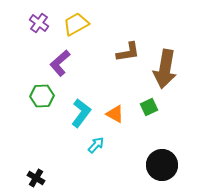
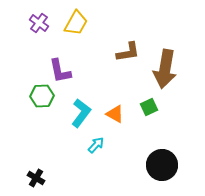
yellow trapezoid: moved 1 px up; rotated 148 degrees clockwise
purple L-shape: moved 8 px down; rotated 60 degrees counterclockwise
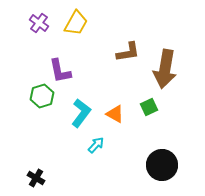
green hexagon: rotated 15 degrees counterclockwise
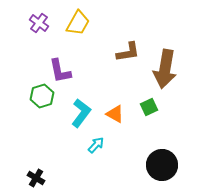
yellow trapezoid: moved 2 px right
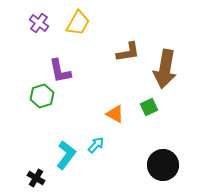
cyan L-shape: moved 15 px left, 42 px down
black circle: moved 1 px right
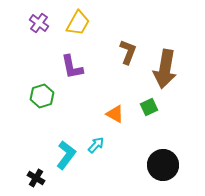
brown L-shape: rotated 60 degrees counterclockwise
purple L-shape: moved 12 px right, 4 px up
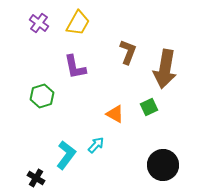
purple L-shape: moved 3 px right
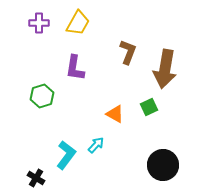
purple cross: rotated 36 degrees counterclockwise
purple L-shape: moved 1 px down; rotated 20 degrees clockwise
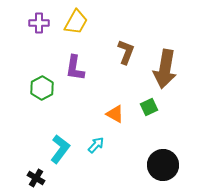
yellow trapezoid: moved 2 px left, 1 px up
brown L-shape: moved 2 px left
green hexagon: moved 8 px up; rotated 10 degrees counterclockwise
cyan L-shape: moved 6 px left, 6 px up
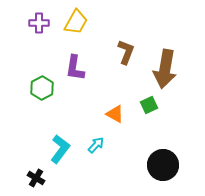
green square: moved 2 px up
